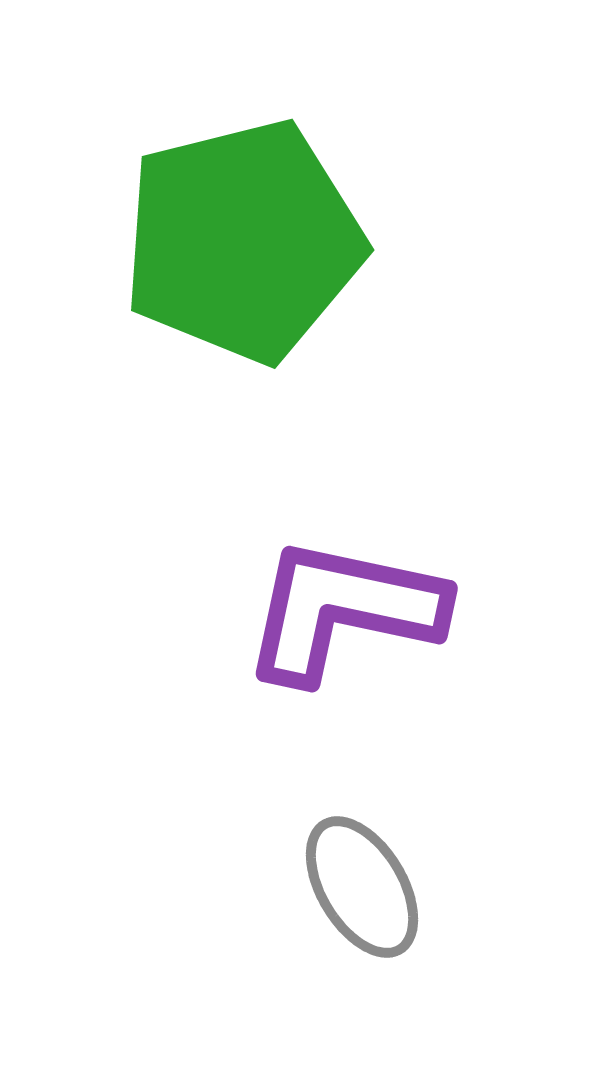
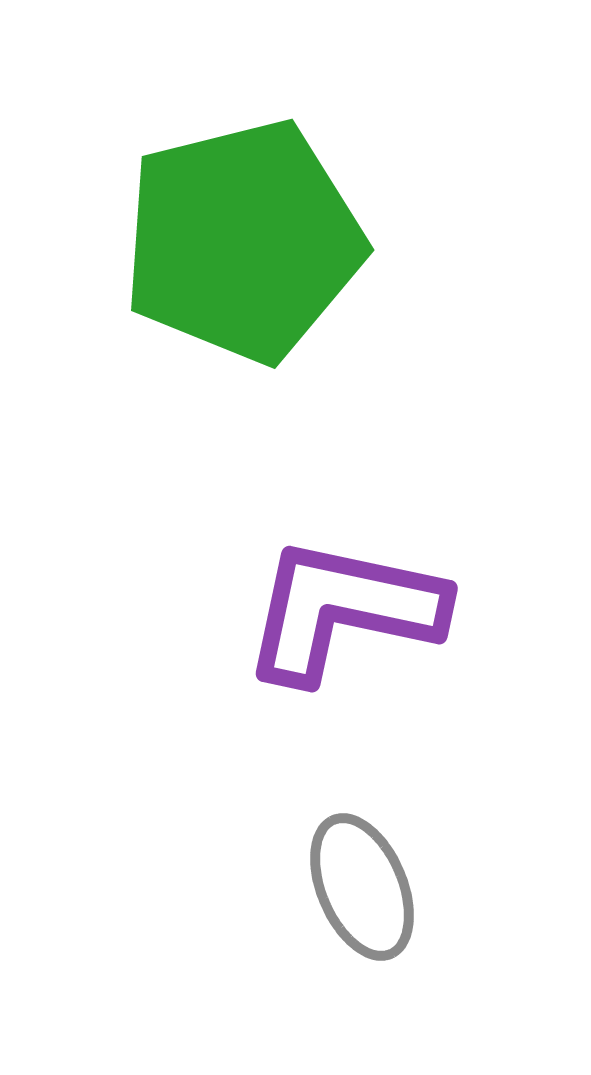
gray ellipse: rotated 8 degrees clockwise
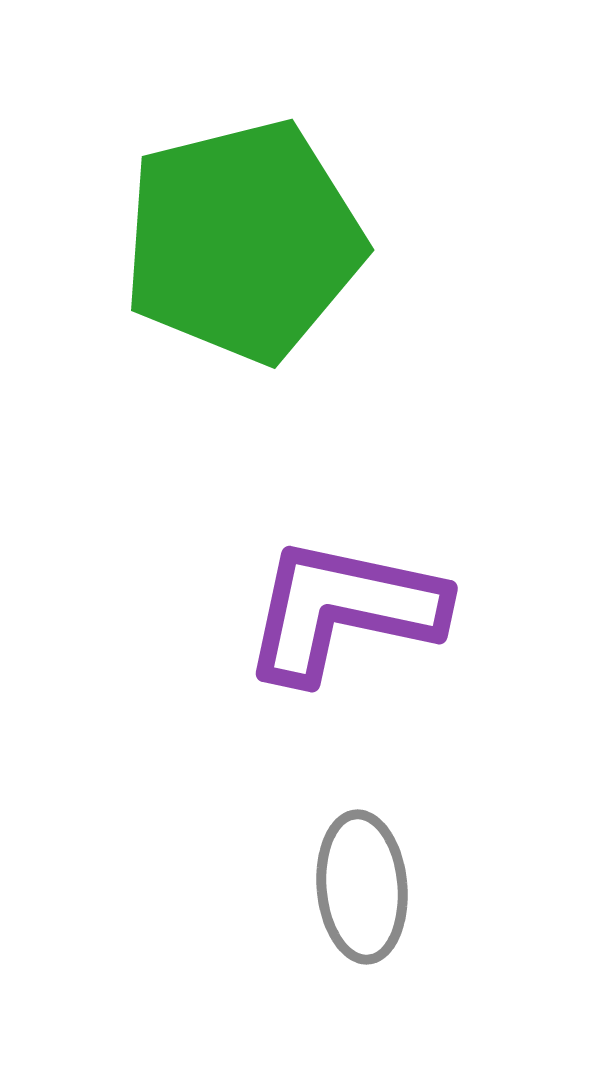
gray ellipse: rotated 18 degrees clockwise
